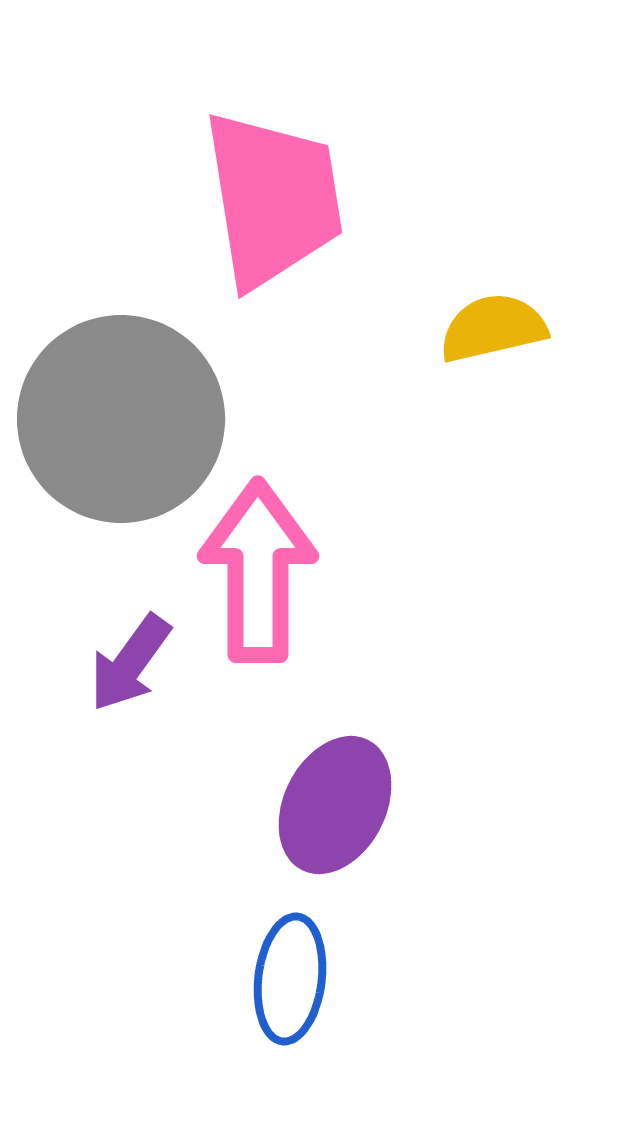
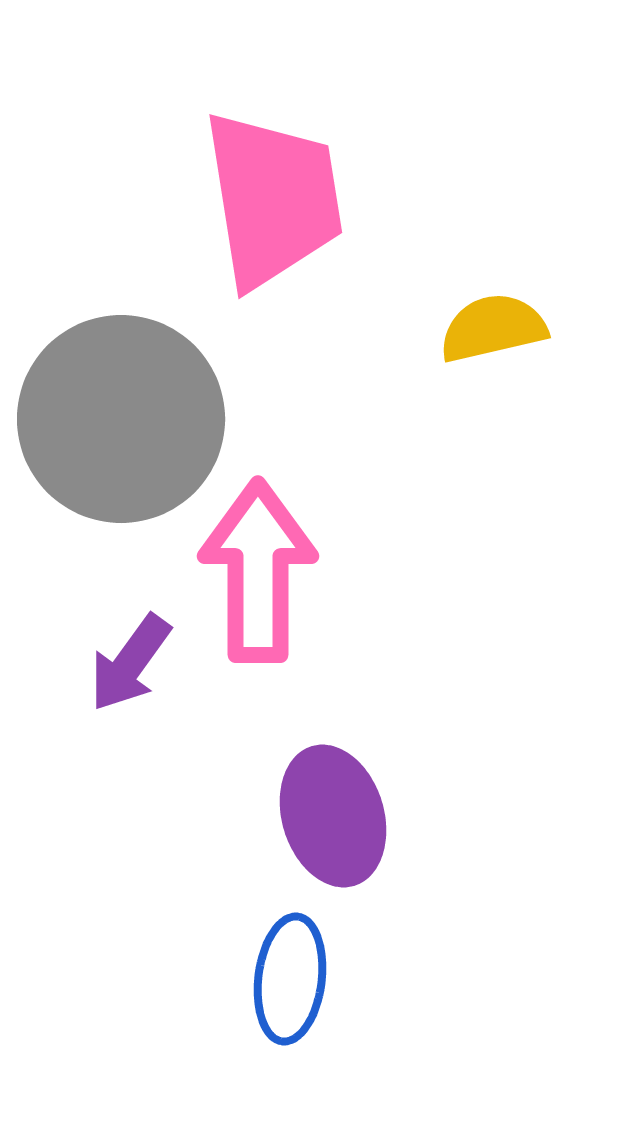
purple ellipse: moved 2 px left, 11 px down; rotated 44 degrees counterclockwise
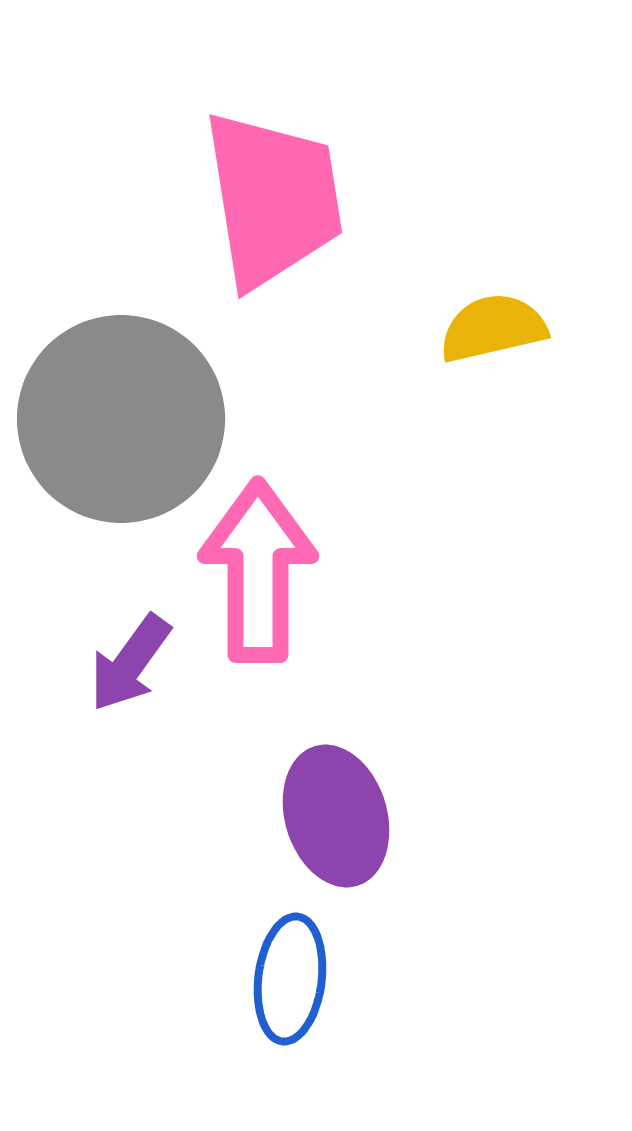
purple ellipse: moved 3 px right
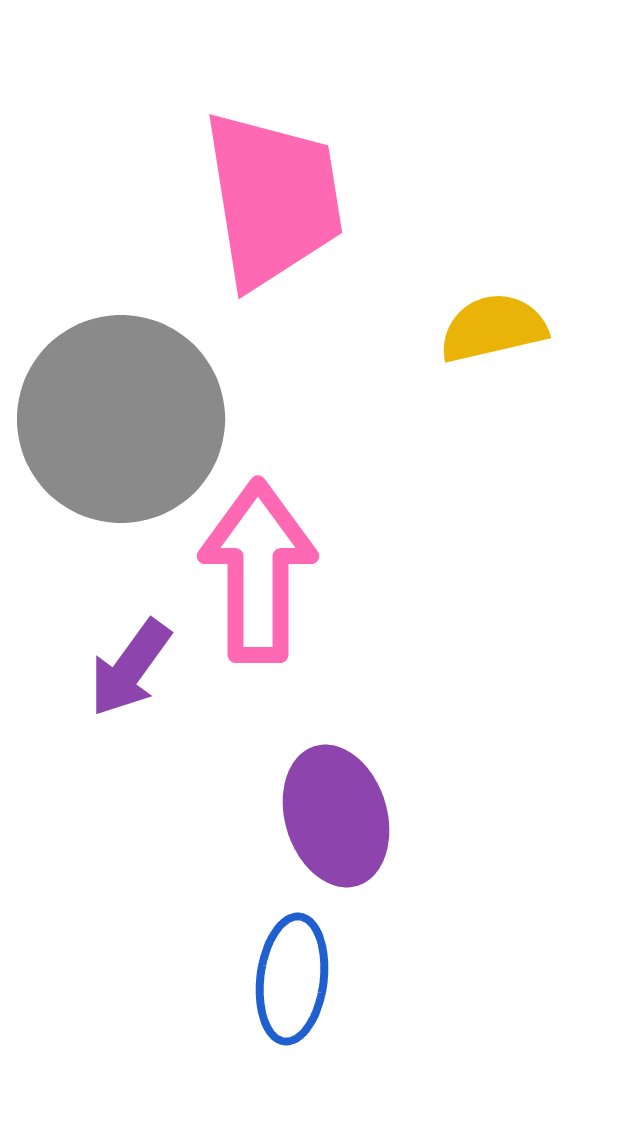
purple arrow: moved 5 px down
blue ellipse: moved 2 px right
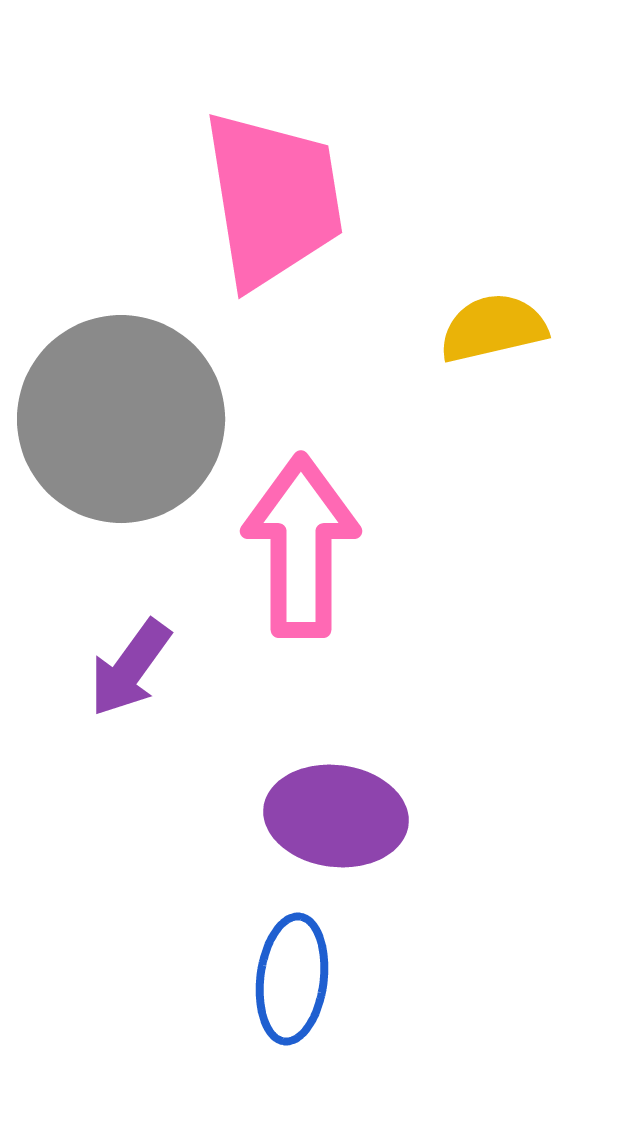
pink arrow: moved 43 px right, 25 px up
purple ellipse: rotated 66 degrees counterclockwise
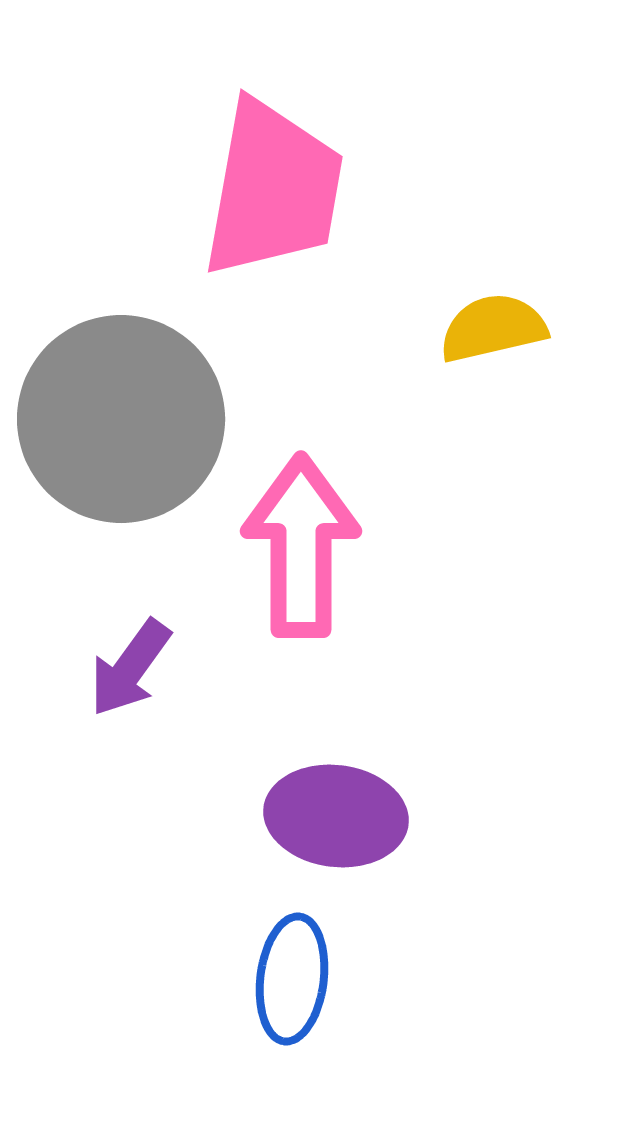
pink trapezoid: moved 10 px up; rotated 19 degrees clockwise
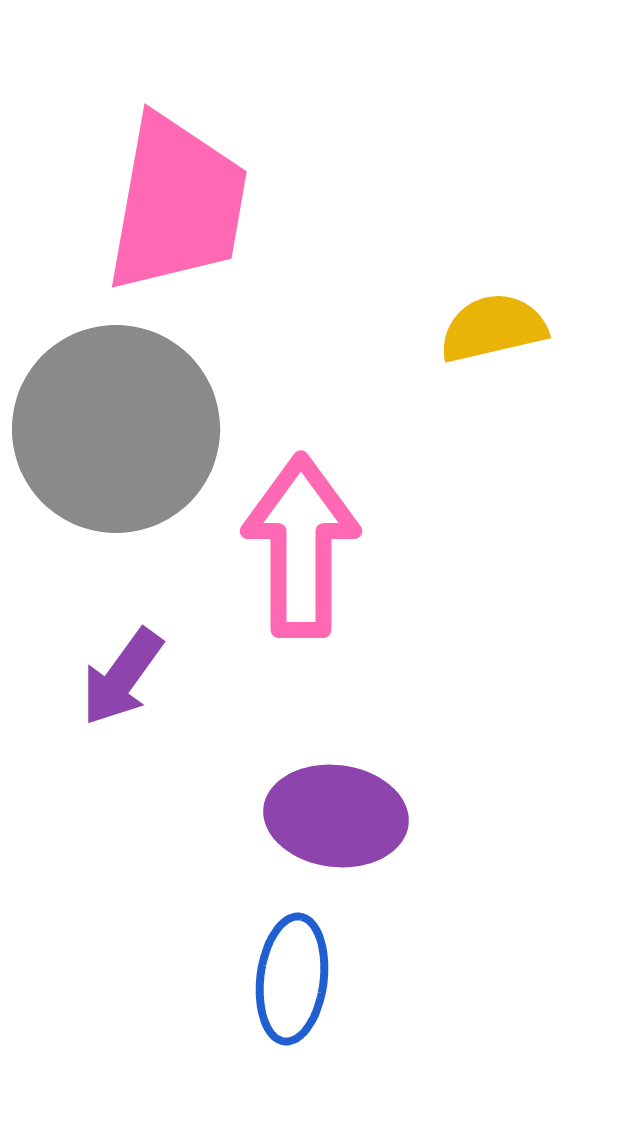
pink trapezoid: moved 96 px left, 15 px down
gray circle: moved 5 px left, 10 px down
purple arrow: moved 8 px left, 9 px down
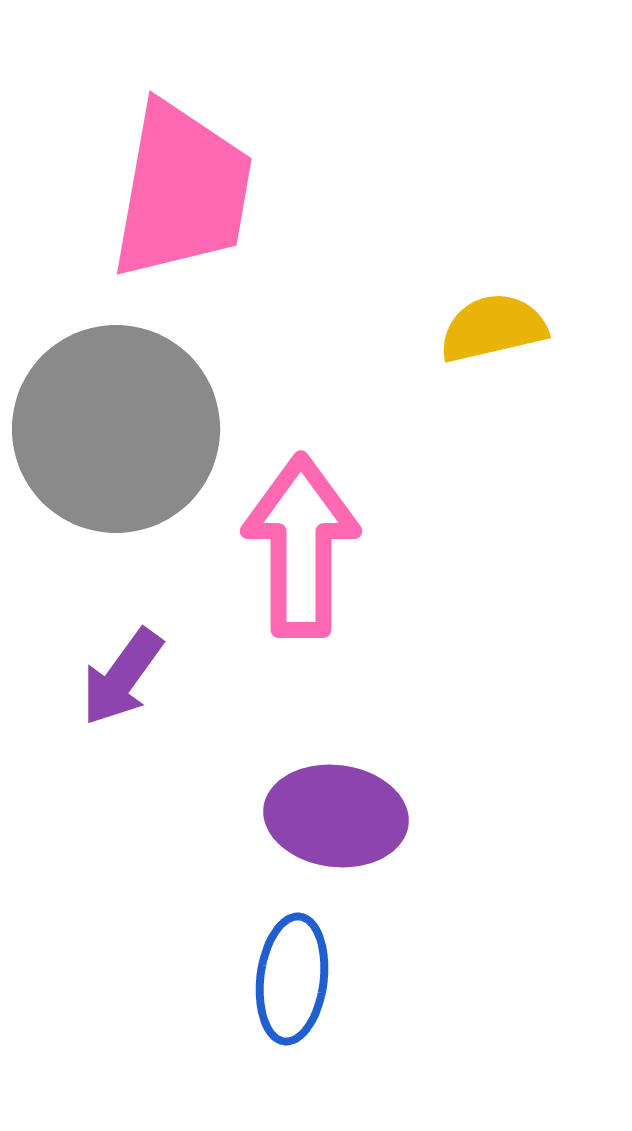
pink trapezoid: moved 5 px right, 13 px up
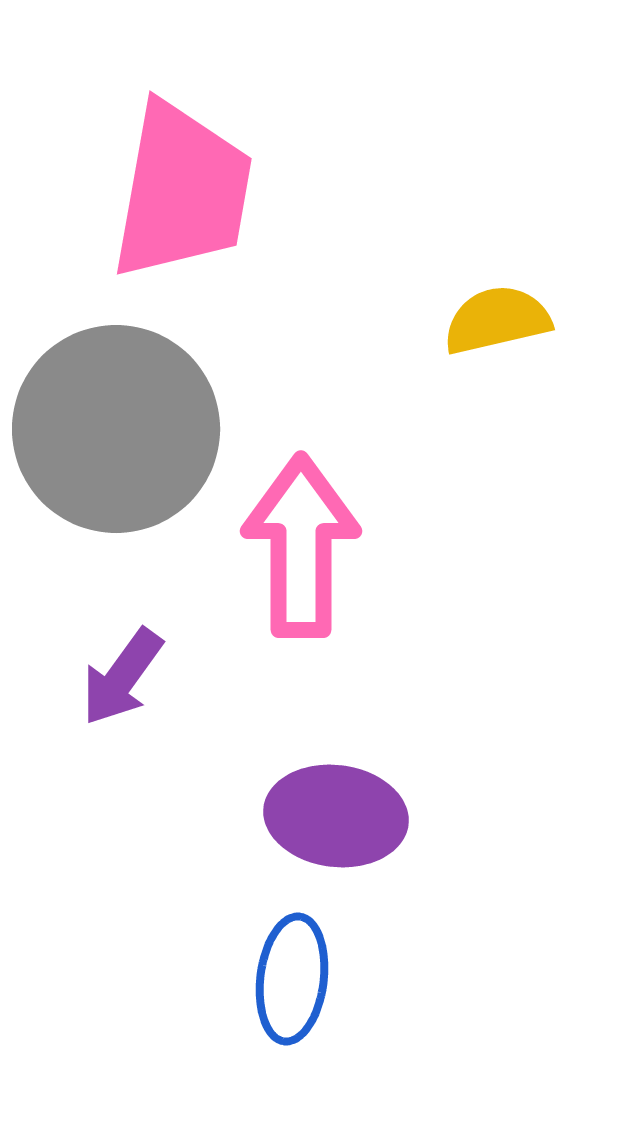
yellow semicircle: moved 4 px right, 8 px up
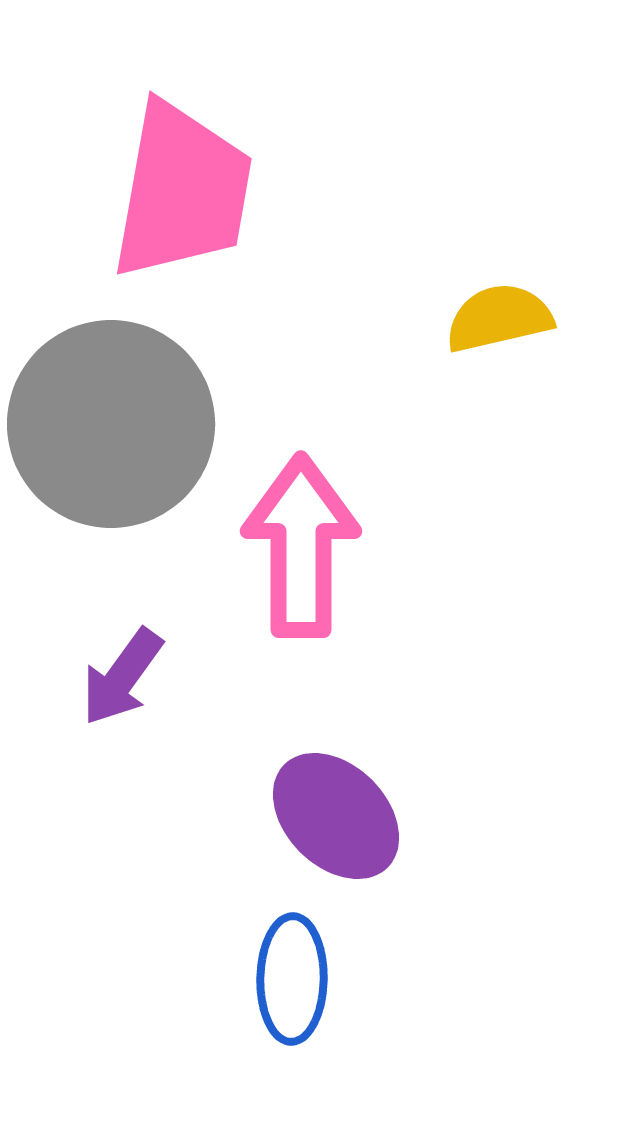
yellow semicircle: moved 2 px right, 2 px up
gray circle: moved 5 px left, 5 px up
purple ellipse: rotated 38 degrees clockwise
blue ellipse: rotated 6 degrees counterclockwise
